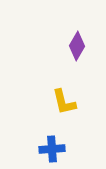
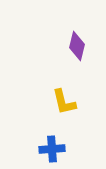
purple diamond: rotated 16 degrees counterclockwise
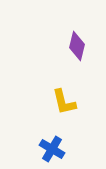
blue cross: rotated 35 degrees clockwise
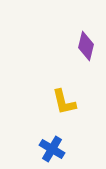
purple diamond: moved 9 px right
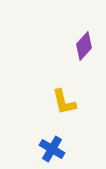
purple diamond: moved 2 px left; rotated 28 degrees clockwise
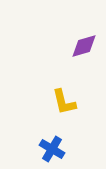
purple diamond: rotated 32 degrees clockwise
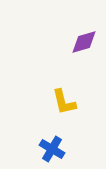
purple diamond: moved 4 px up
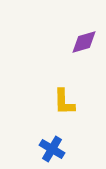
yellow L-shape: rotated 12 degrees clockwise
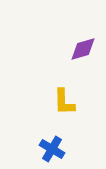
purple diamond: moved 1 px left, 7 px down
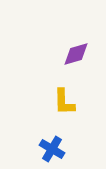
purple diamond: moved 7 px left, 5 px down
